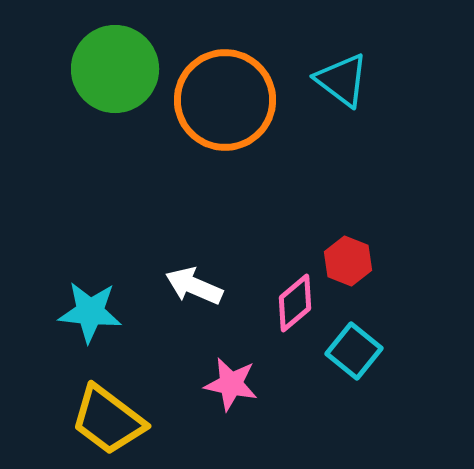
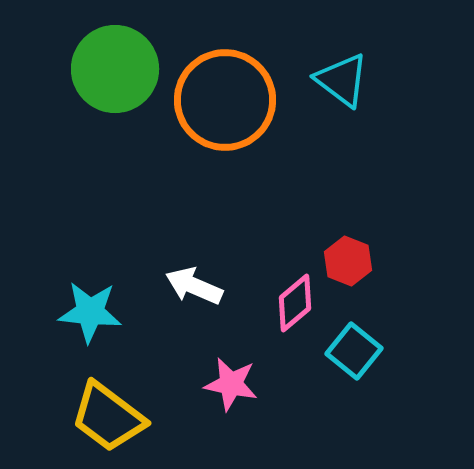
yellow trapezoid: moved 3 px up
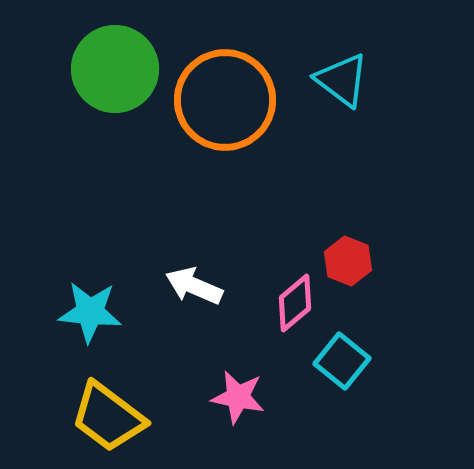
cyan square: moved 12 px left, 10 px down
pink star: moved 7 px right, 13 px down
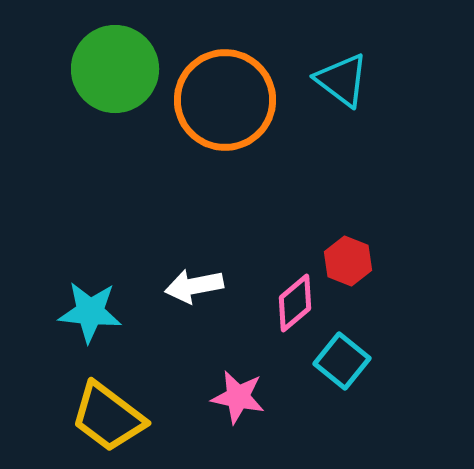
white arrow: rotated 34 degrees counterclockwise
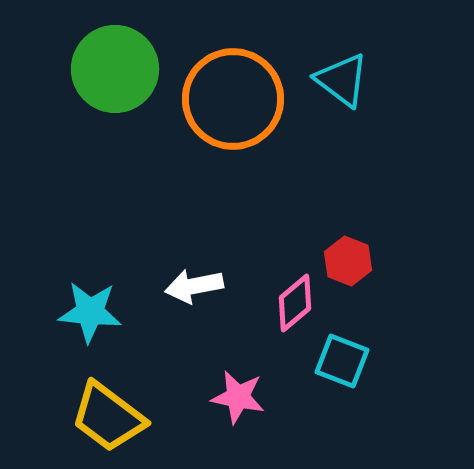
orange circle: moved 8 px right, 1 px up
cyan square: rotated 18 degrees counterclockwise
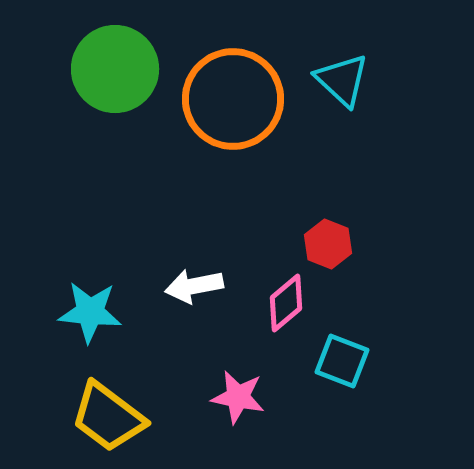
cyan triangle: rotated 6 degrees clockwise
red hexagon: moved 20 px left, 17 px up
pink diamond: moved 9 px left
